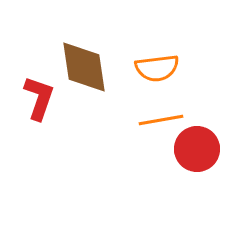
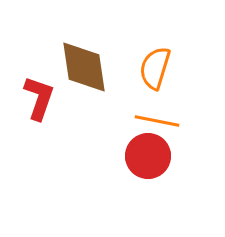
orange semicircle: moved 2 px left; rotated 114 degrees clockwise
orange line: moved 4 px left, 1 px down; rotated 21 degrees clockwise
red circle: moved 49 px left, 7 px down
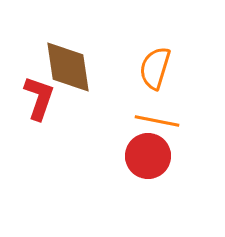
brown diamond: moved 16 px left
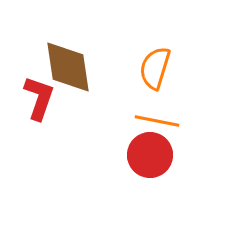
red circle: moved 2 px right, 1 px up
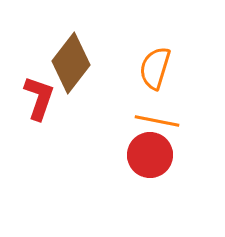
brown diamond: moved 3 px right, 4 px up; rotated 46 degrees clockwise
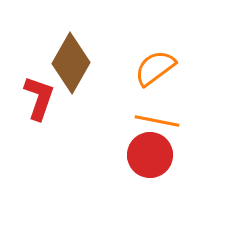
brown diamond: rotated 8 degrees counterclockwise
orange semicircle: rotated 36 degrees clockwise
